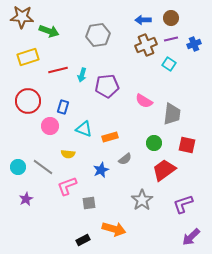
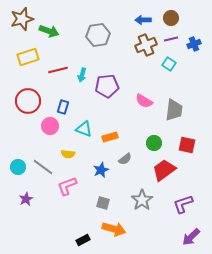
brown star: moved 2 px down; rotated 20 degrees counterclockwise
gray trapezoid: moved 2 px right, 4 px up
gray square: moved 14 px right; rotated 24 degrees clockwise
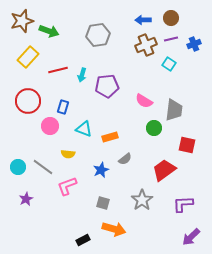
brown star: moved 2 px down
yellow rectangle: rotated 30 degrees counterclockwise
green circle: moved 15 px up
purple L-shape: rotated 15 degrees clockwise
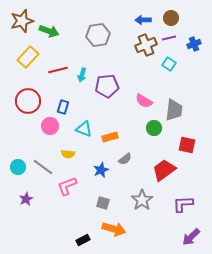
purple line: moved 2 px left, 1 px up
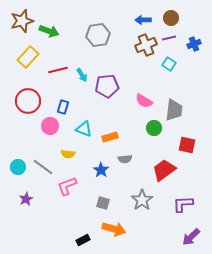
cyan arrow: rotated 48 degrees counterclockwise
gray semicircle: rotated 32 degrees clockwise
blue star: rotated 14 degrees counterclockwise
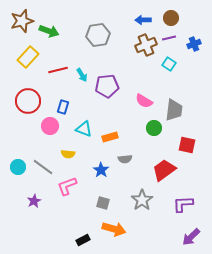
purple star: moved 8 px right, 2 px down
